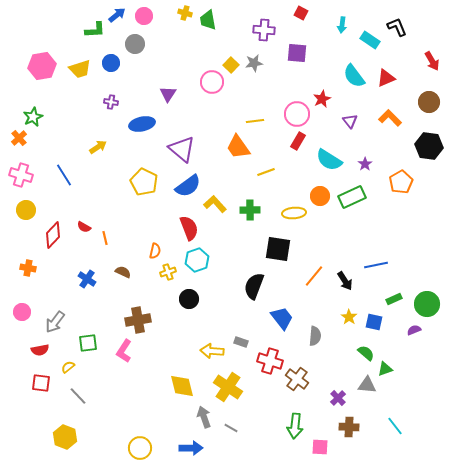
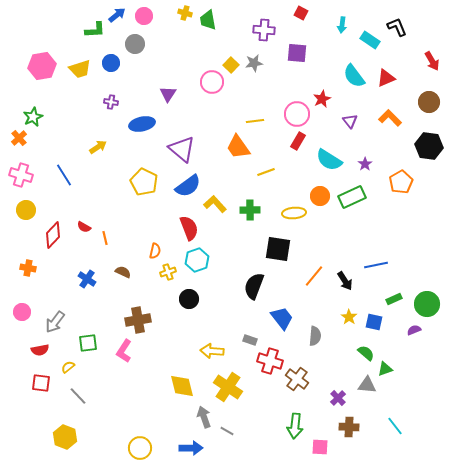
gray rectangle at (241, 342): moved 9 px right, 2 px up
gray line at (231, 428): moved 4 px left, 3 px down
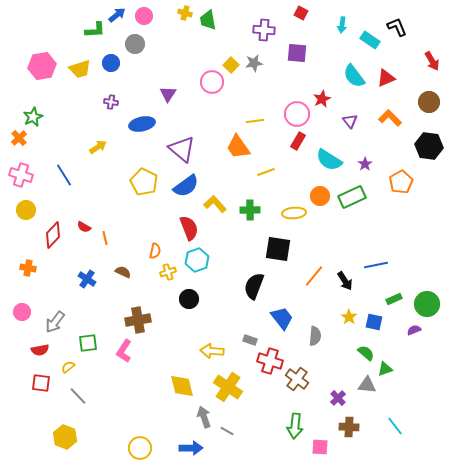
blue semicircle at (188, 186): moved 2 px left
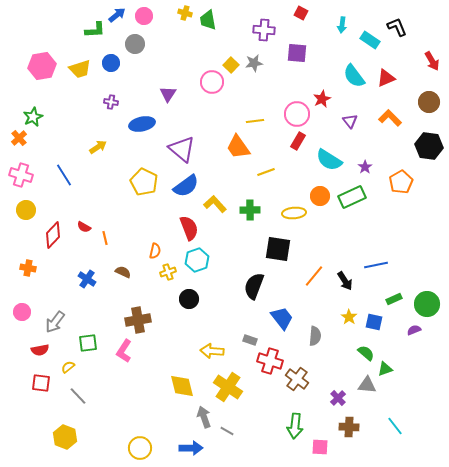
purple star at (365, 164): moved 3 px down
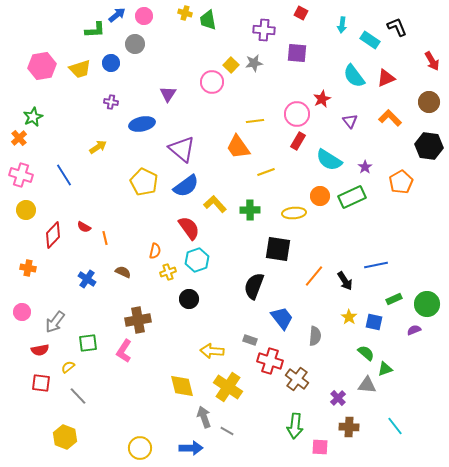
red semicircle at (189, 228): rotated 15 degrees counterclockwise
